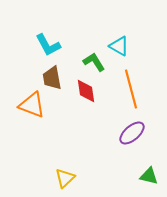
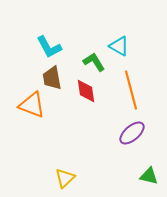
cyan L-shape: moved 1 px right, 2 px down
orange line: moved 1 px down
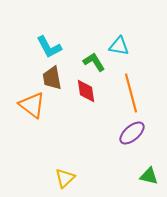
cyan triangle: rotated 20 degrees counterclockwise
orange line: moved 3 px down
orange triangle: rotated 16 degrees clockwise
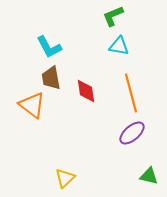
green L-shape: moved 19 px right, 46 px up; rotated 80 degrees counterclockwise
brown trapezoid: moved 1 px left
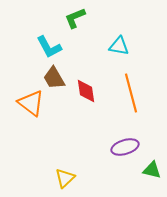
green L-shape: moved 38 px left, 2 px down
brown trapezoid: moved 3 px right; rotated 20 degrees counterclockwise
orange triangle: moved 1 px left, 2 px up
purple ellipse: moved 7 px left, 14 px down; rotated 24 degrees clockwise
green triangle: moved 3 px right, 6 px up
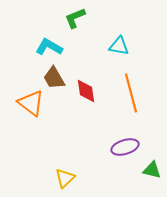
cyan L-shape: rotated 148 degrees clockwise
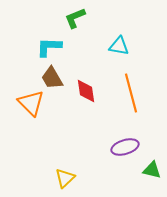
cyan L-shape: rotated 28 degrees counterclockwise
brown trapezoid: moved 2 px left
orange triangle: rotated 8 degrees clockwise
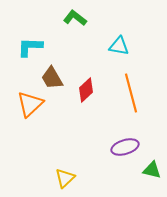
green L-shape: rotated 60 degrees clockwise
cyan L-shape: moved 19 px left
red diamond: moved 1 px up; rotated 55 degrees clockwise
orange triangle: moved 1 px left, 1 px down; rotated 32 degrees clockwise
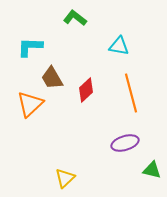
purple ellipse: moved 4 px up
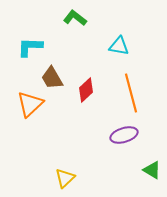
purple ellipse: moved 1 px left, 8 px up
green triangle: rotated 18 degrees clockwise
